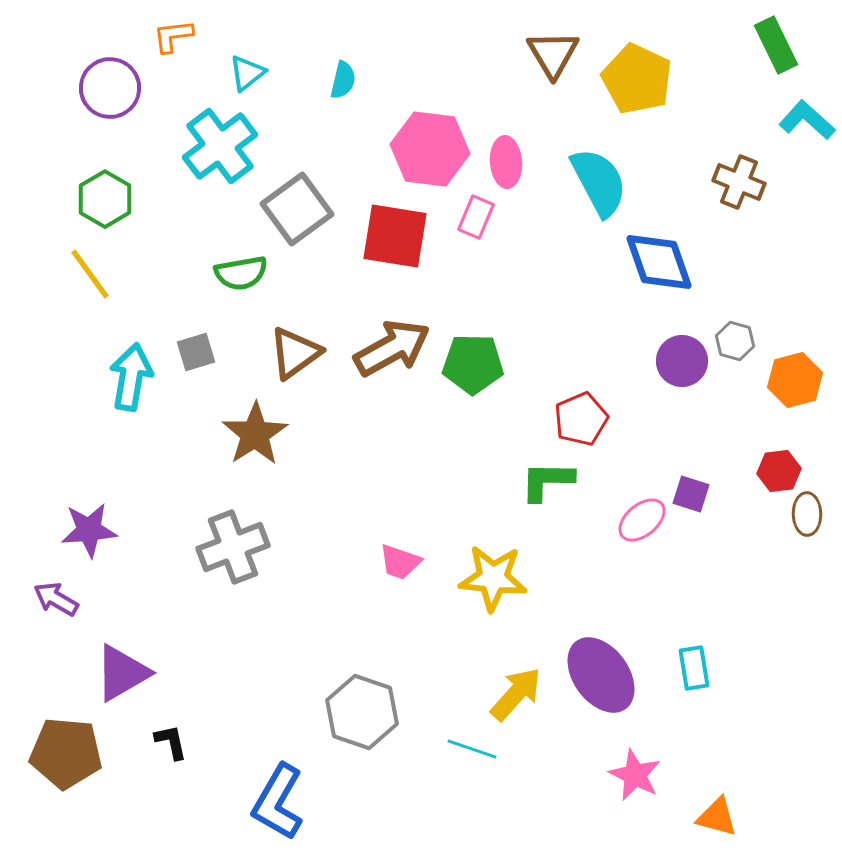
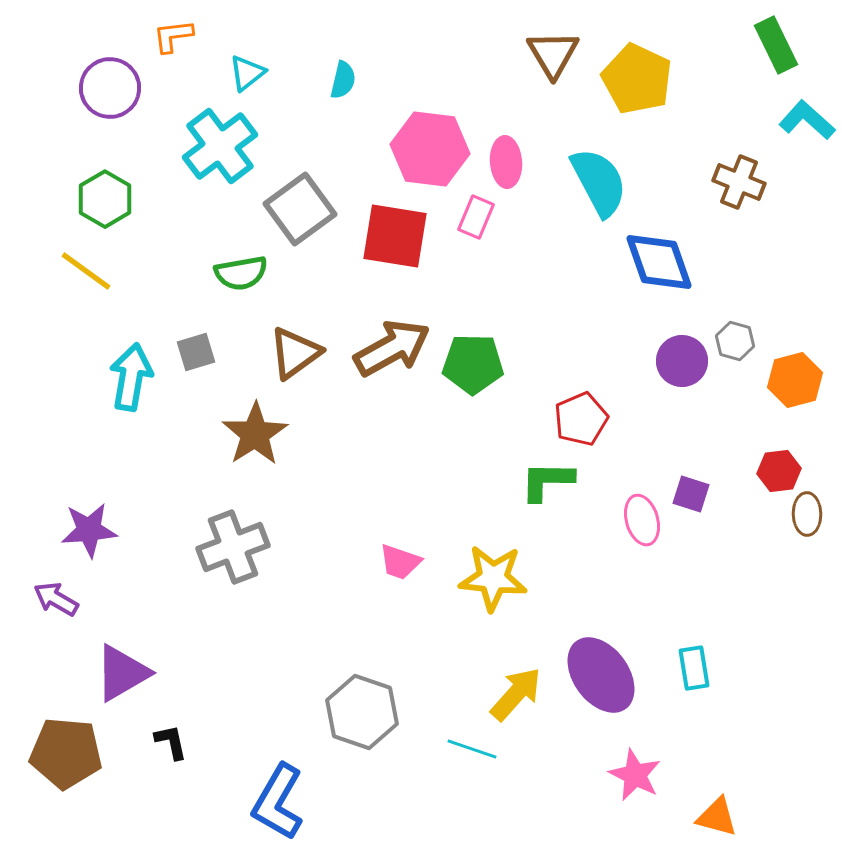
gray square at (297, 209): moved 3 px right
yellow line at (90, 274): moved 4 px left, 3 px up; rotated 18 degrees counterclockwise
pink ellipse at (642, 520): rotated 66 degrees counterclockwise
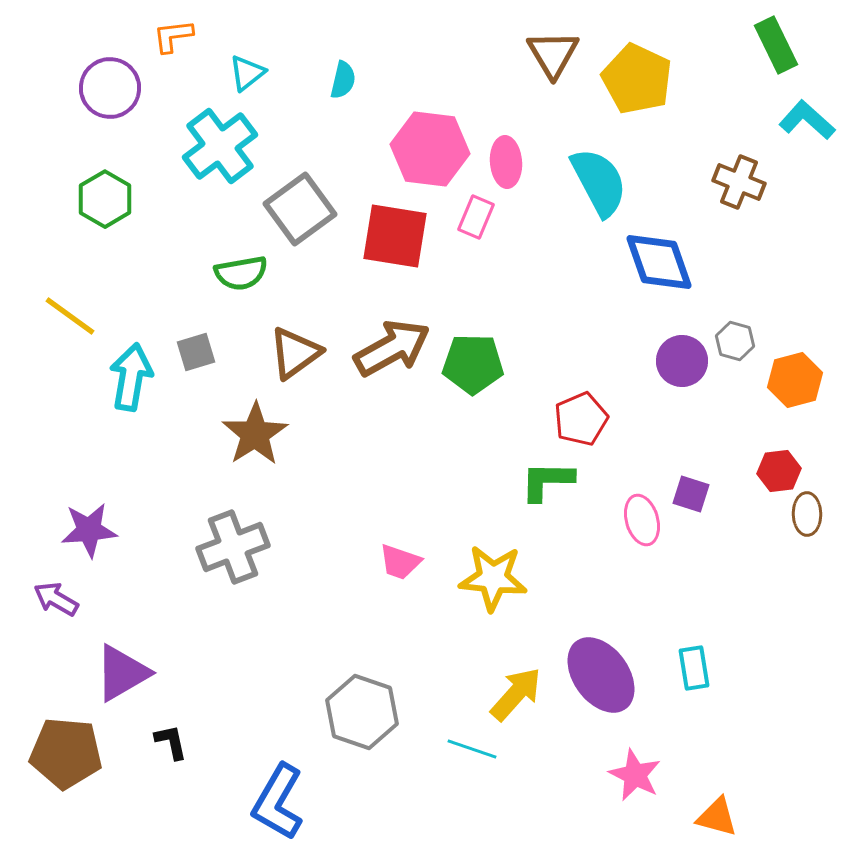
yellow line at (86, 271): moved 16 px left, 45 px down
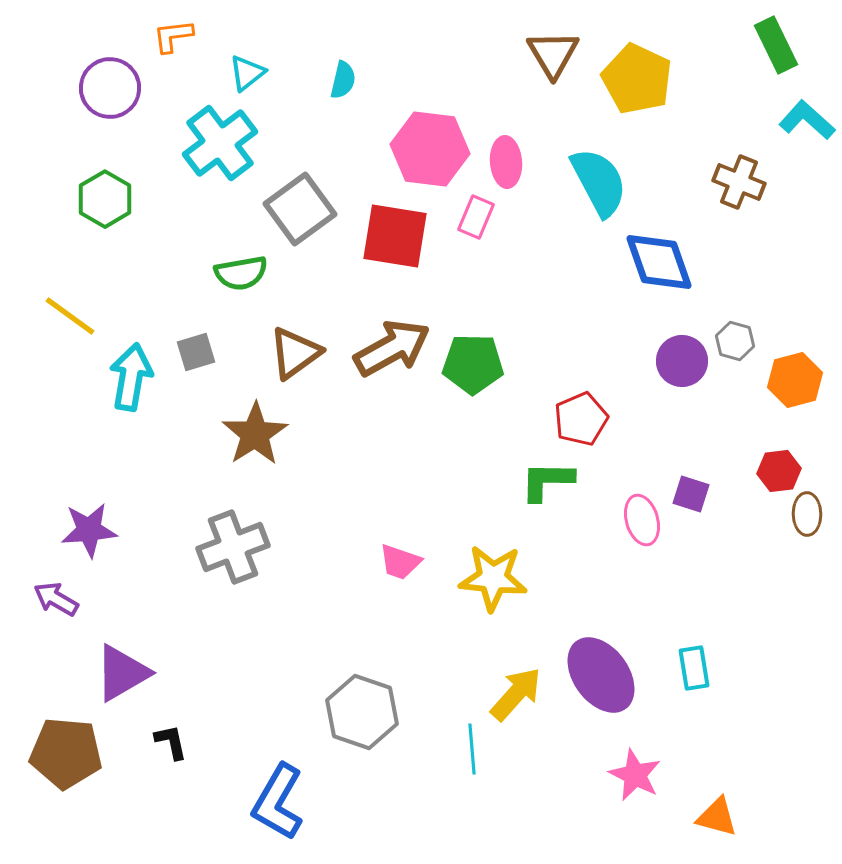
cyan cross at (220, 146): moved 3 px up
cyan line at (472, 749): rotated 66 degrees clockwise
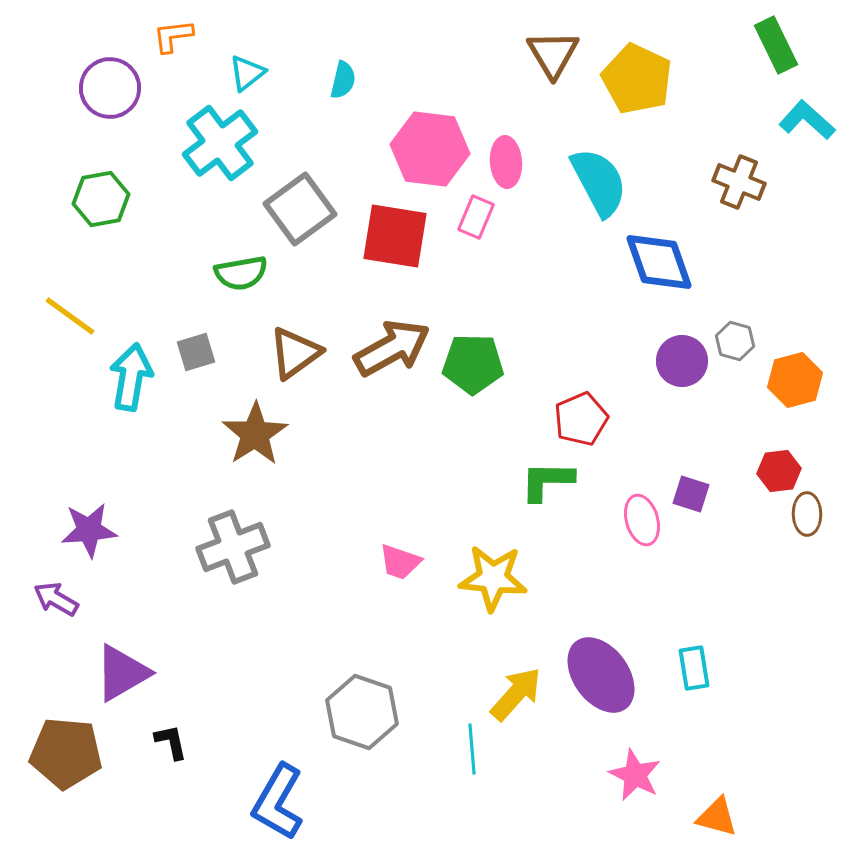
green hexagon at (105, 199): moved 4 px left; rotated 20 degrees clockwise
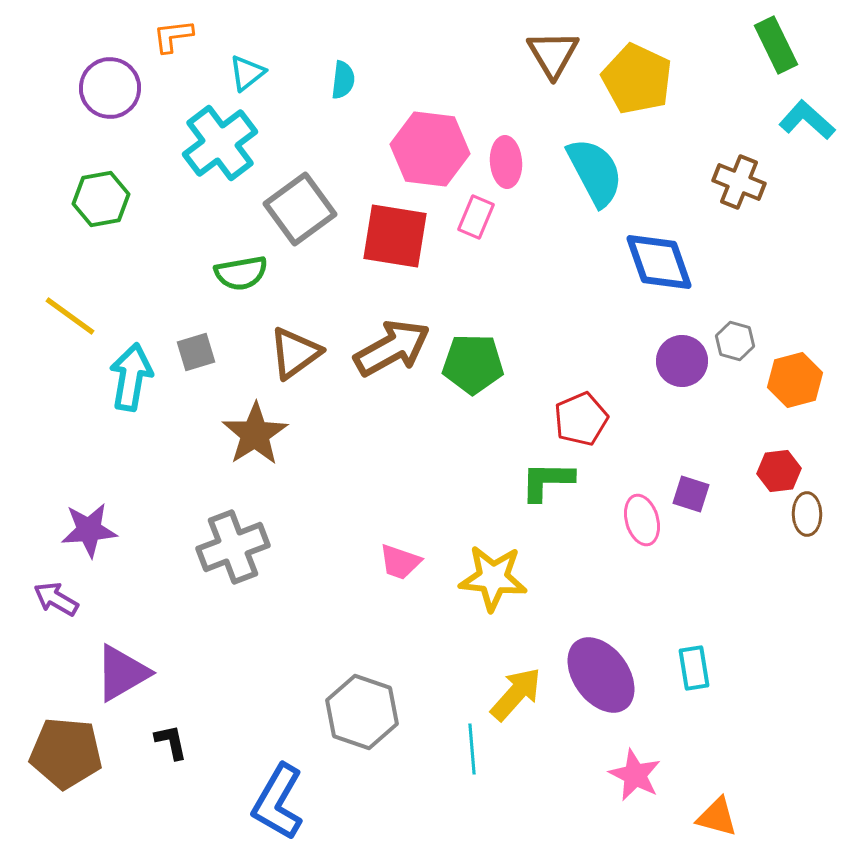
cyan semicircle at (343, 80): rotated 6 degrees counterclockwise
cyan semicircle at (599, 182): moved 4 px left, 10 px up
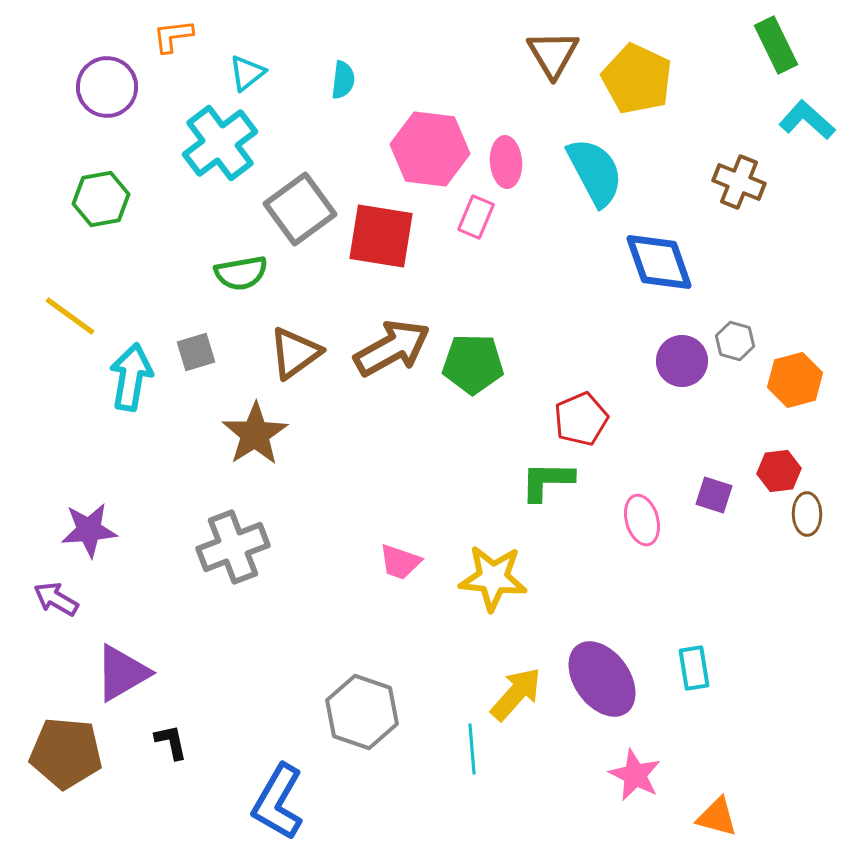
purple circle at (110, 88): moved 3 px left, 1 px up
red square at (395, 236): moved 14 px left
purple square at (691, 494): moved 23 px right, 1 px down
purple ellipse at (601, 675): moved 1 px right, 4 px down
